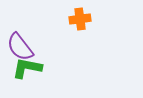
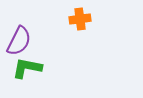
purple semicircle: moved 1 px left, 6 px up; rotated 116 degrees counterclockwise
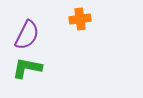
purple semicircle: moved 8 px right, 6 px up
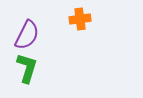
green L-shape: rotated 96 degrees clockwise
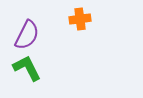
green L-shape: rotated 44 degrees counterclockwise
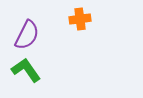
green L-shape: moved 1 px left, 2 px down; rotated 8 degrees counterclockwise
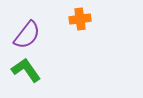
purple semicircle: rotated 12 degrees clockwise
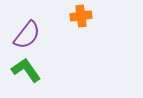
orange cross: moved 1 px right, 3 px up
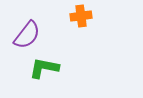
green L-shape: moved 18 px right, 2 px up; rotated 44 degrees counterclockwise
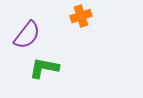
orange cross: rotated 10 degrees counterclockwise
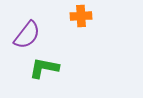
orange cross: rotated 15 degrees clockwise
